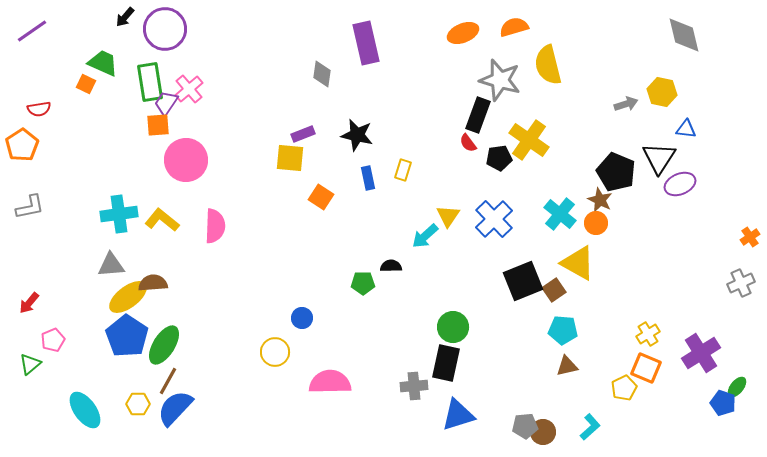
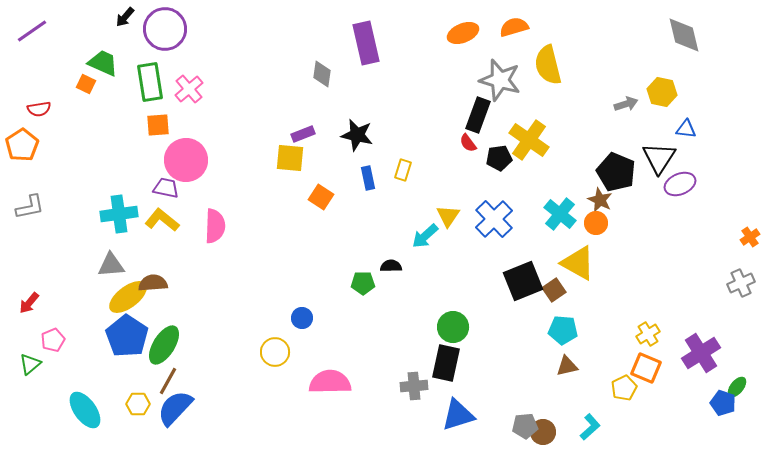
purple trapezoid at (166, 103): moved 85 px down; rotated 68 degrees clockwise
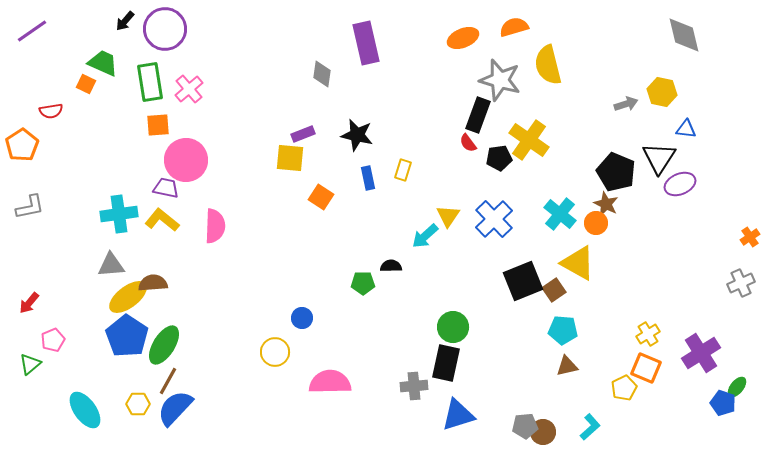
black arrow at (125, 17): moved 4 px down
orange ellipse at (463, 33): moved 5 px down
red semicircle at (39, 109): moved 12 px right, 2 px down
brown star at (600, 200): moved 6 px right, 4 px down
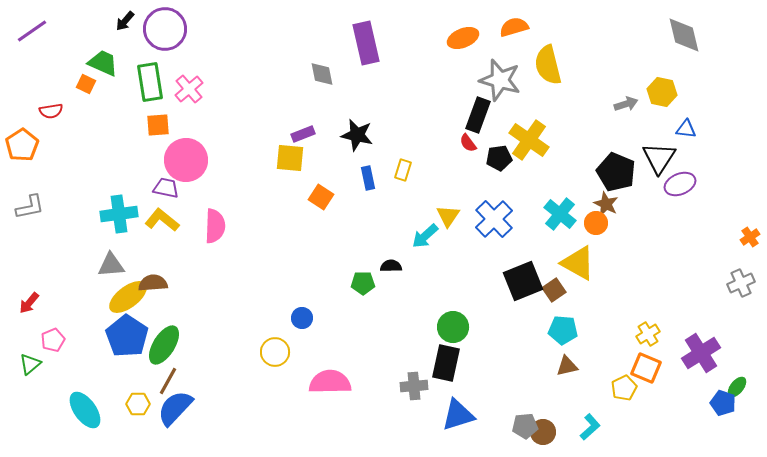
gray diamond at (322, 74): rotated 20 degrees counterclockwise
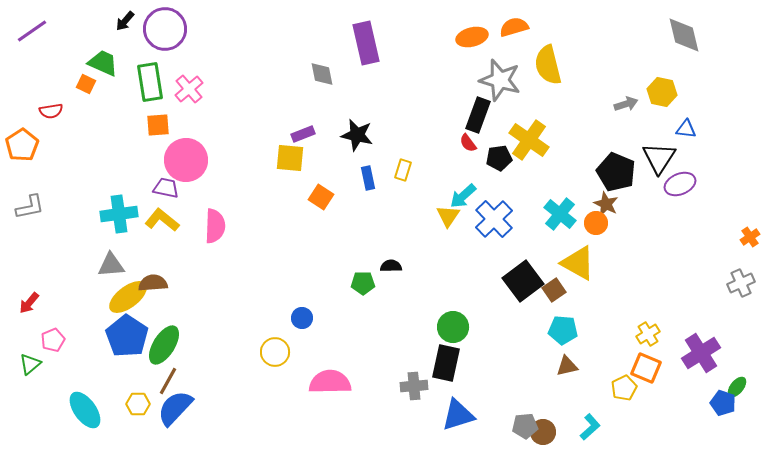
orange ellipse at (463, 38): moved 9 px right, 1 px up; rotated 8 degrees clockwise
cyan arrow at (425, 236): moved 38 px right, 40 px up
black square at (523, 281): rotated 15 degrees counterclockwise
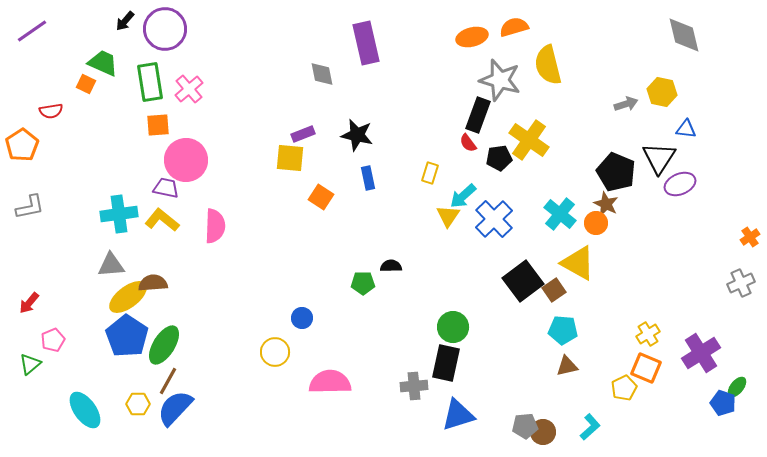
yellow rectangle at (403, 170): moved 27 px right, 3 px down
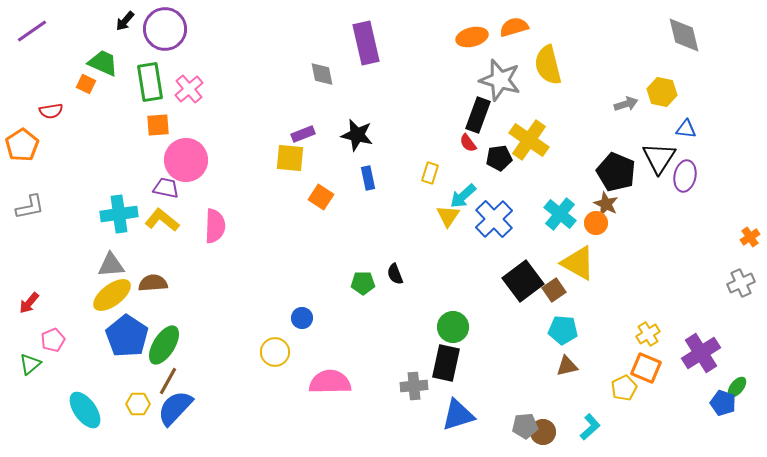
purple ellipse at (680, 184): moved 5 px right, 8 px up; rotated 56 degrees counterclockwise
black semicircle at (391, 266): moved 4 px right, 8 px down; rotated 110 degrees counterclockwise
yellow ellipse at (128, 297): moved 16 px left, 2 px up
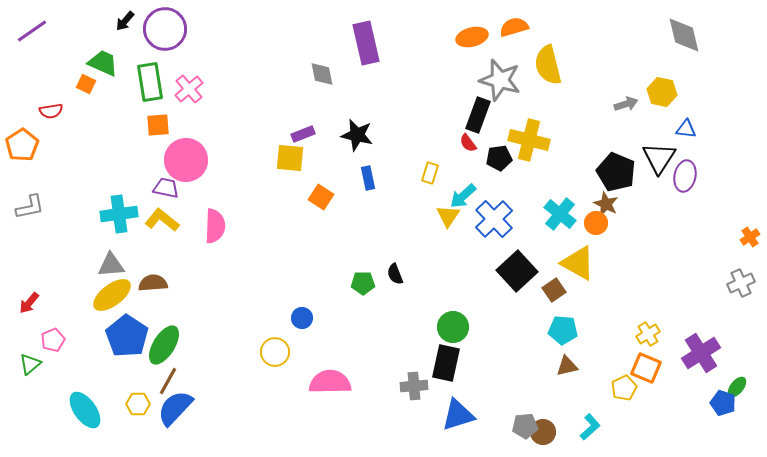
yellow cross at (529, 140): rotated 21 degrees counterclockwise
black square at (523, 281): moved 6 px left, 10 px up; rotated 6 degrees counterclockwise
